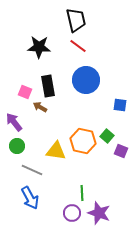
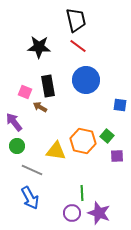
purple square: moved 4 px left, 5 px down; rotated 24 degrees counterclockwise
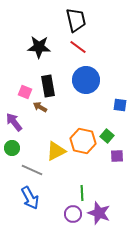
red line: moved 1 px down
green circle: moved 5 px left, 2 px down
yellow triangle: rotated 35 degrees counterclockwise
purple circle: moved 1 px right, 1 px down
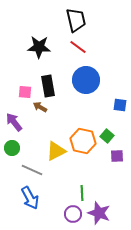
pink square: rotated 16 degrees counterclockwise
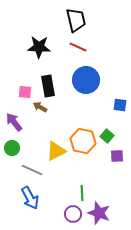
red line: rotated 12 degrees counterclockwise
